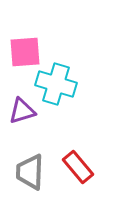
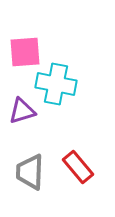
cyan cross: rotated 6 degrees counterclockwise
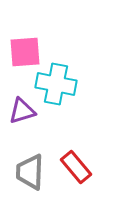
red rectangle: moved 2 px left
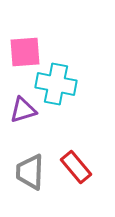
purple triangle: moved 1 px right, 1 px up
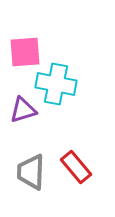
gray trapezoid: moved 1 px right
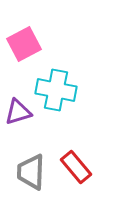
pink square: moved 1 px left, 8 px up; rotated 24 degrees counterclockwise
cyan cross: moved 6 px down
purple triangle: moved 5 px left, 2 px down
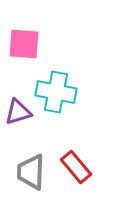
pink square: rotated 32 degrees clockwise
cyan cross: moved 2 px down
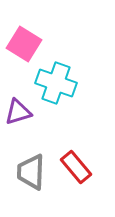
pink square: rotated 28 degrees clockwise
cyan cross: moved 9 px up; rotated 9 degrees clockwise
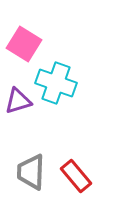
purple triangle: moved 11 px up
red rectangle: moved 9 px down
